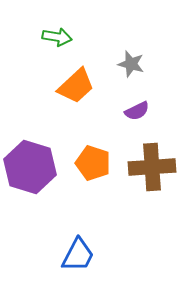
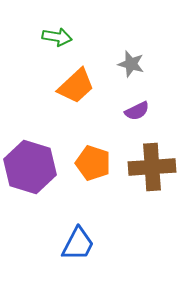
blue trapezoid: moved 11 px up
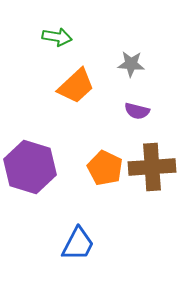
gray star: rotated 12 degrees counterclockwise
purple semicircle: rotated 40 degrees clockwise
orange pentagon: moved 12 px right, 5 px down; rotated 8 degrees clockwise
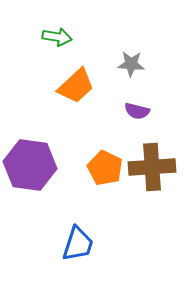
purple hexagon: moved 2 px up; rotated 9 degrees counterclockwise
blue trapezoid: rotated 9 degrees counterclockwise
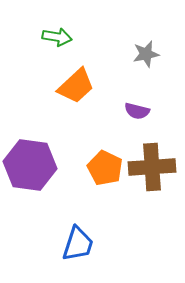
gray star: moved 15 px right, 10 px up; rotated 16 degrees counterclockwise
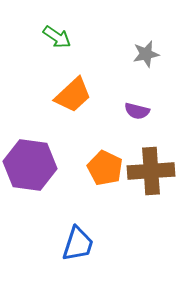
green arrow: rotated 24 degrees clockwise
orange trapezoid: moved 3 px left, 9 px down
brown cross: moved 1 px left, 4 px down
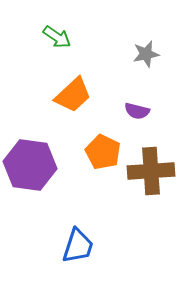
orange pentagon: moved 2 px left, 16 px up
blue trapezoid: moved 2 px down
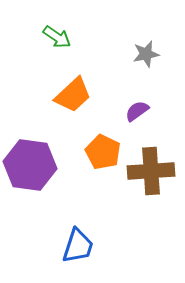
purple semicircle: rotated 130 degrees clockwise
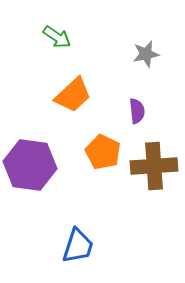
purple semicircle: rotated 120 degrees clockwise
brown cross: moved 3 px right, 5 px up
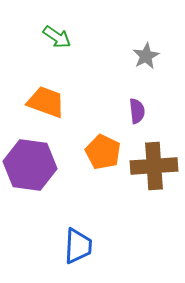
gray star: moved 2 px down; rotated 16 degrees counterclockwise
orange trapezoid: moved 27 px left, 7 px down; rotated 117 degrees counterclockwise
blue trapezoid: rotated 15 degrees counterclockwise
